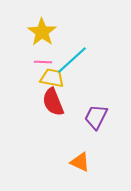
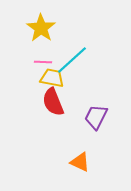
yellow star: moved 1 px left, 4 px up
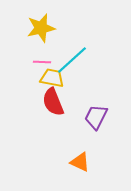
yellow star: rotated 24 degrees clockwise
pink line: moved 1 px left
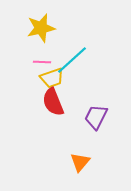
yellow trapezoid: rotated 150 degrees clockwise
orange triangle: rotated 45 degrees clockwise
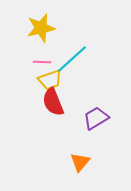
cyan line: moved 1 px up
yellow trapezoid: moved 2 px left, 2 px down
purple trapezoid: moved 1 px down; rotated 32 degrees clockwise
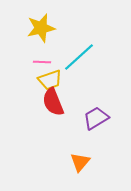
cyan line: moved 7 px right, 2 px up
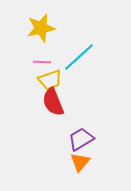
purple trapezoid: moved 15 px left, 21 px down
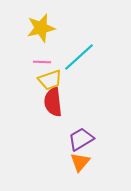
red semicircle: rotated 16 degrees clockwise
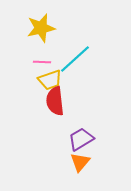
cyan line: moved 4 px left, 2 px down
red semicircle: moved 2 px right, 1 px up
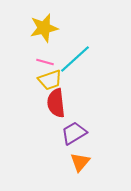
yellow star: moved 3 px right
pink line: moved 3 px right; rotated 12 degrees clockwise
red semicircle: moved 1 px right, 2 px down
purple trapezoid: moved 7 px left, 6 px up
